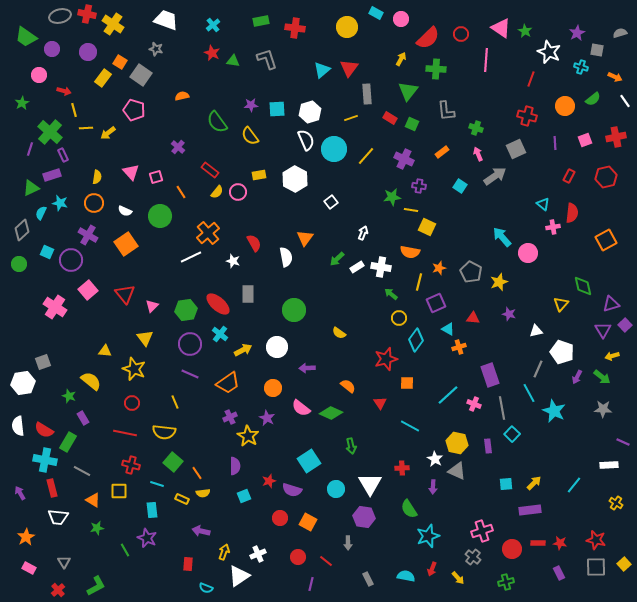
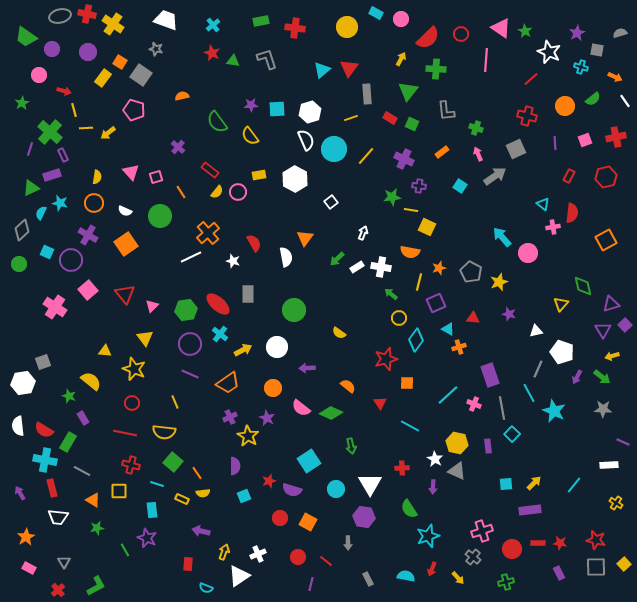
red line at (531, 79): rotated 28 degrees clockwise
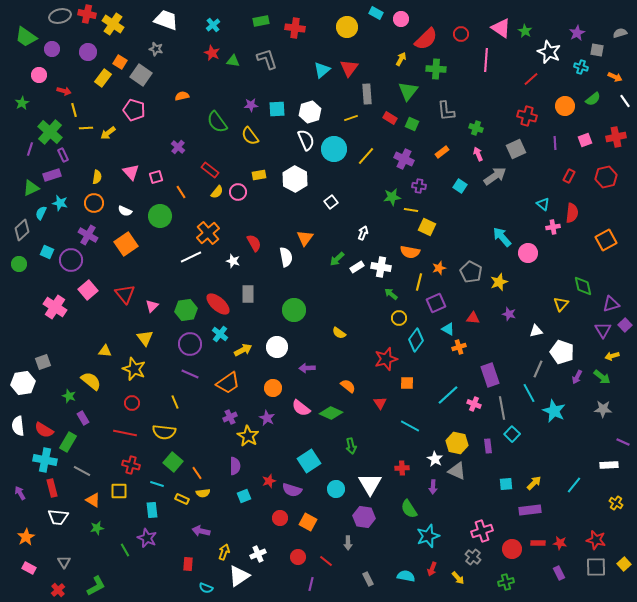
red semicircle at (428, 38): moved 2 px left, 1 px down
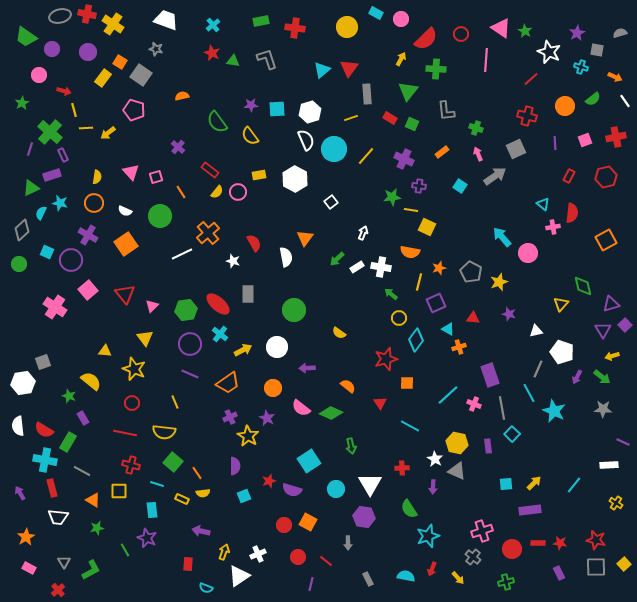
white line at (191, 257): moved 9 px left, 3 px up
red circle at (280, 518): moved 4 px right, 7 px down
green L-shape at (96, 586): moved 5 px left, 16 px up
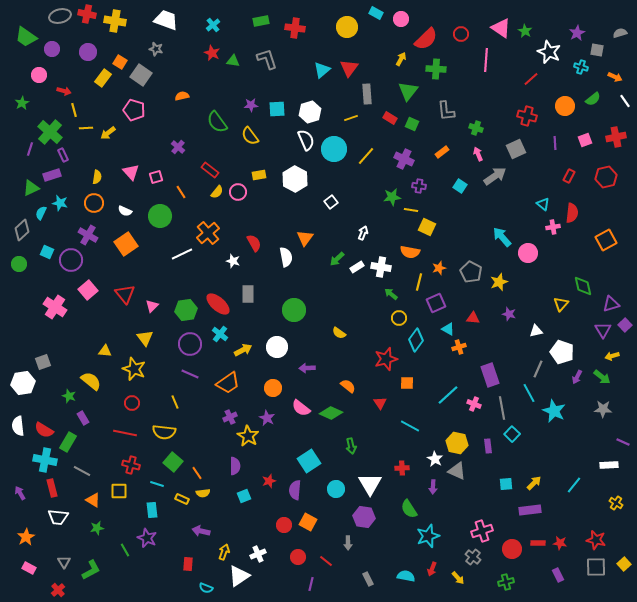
yellow cross at (113, 24): moved 2 px right, 3 px up; rotated 25 degrees counterclockwise
purple semicircle at (292, 490): moved 3 px right; rotated 78 degrees clockwise
purple rectangle at (559, 573): moved 1 px left, 2 px down
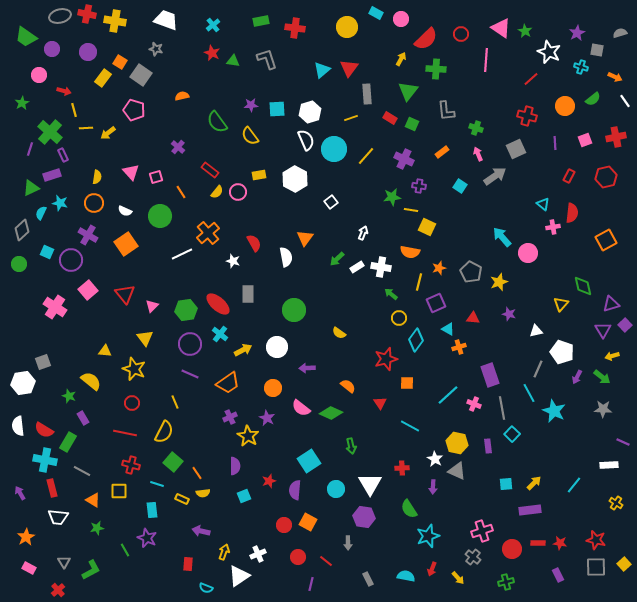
yellow semicircle at (164, 432): rotated 70 degrees counterclockwise
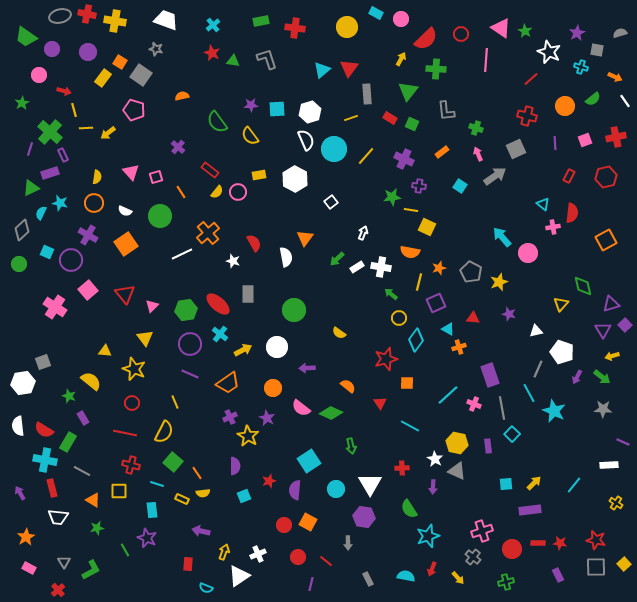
purple rectangle at (52, 175): moved 2 px left, 2 px up
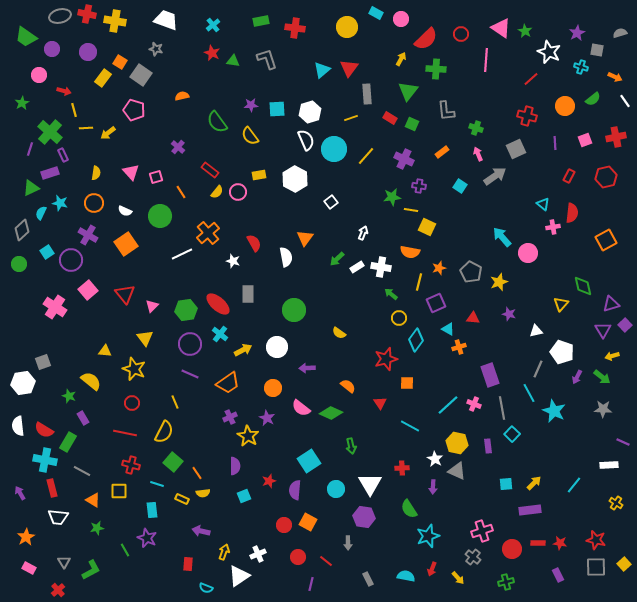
yellow semicircle at (97, 177): moved 1 px left, 4 px up
cyan square at (47, 252): rotated 32 degrees clockwise
cyan line at (448, 395): moved 10 px down
